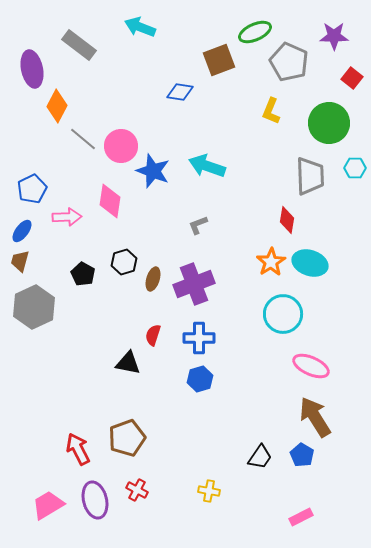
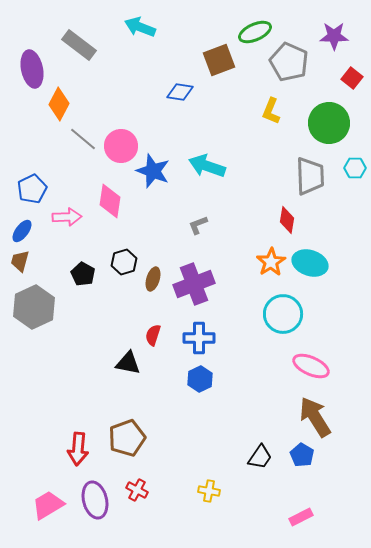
orange diamond at (57, 106): moved 2 px right, 2 px up
blue hexagon at (200, 379): rotated 10 degrees counterclockwise
red arrow at (78, 449): rotated 148 degrees counterclockwise
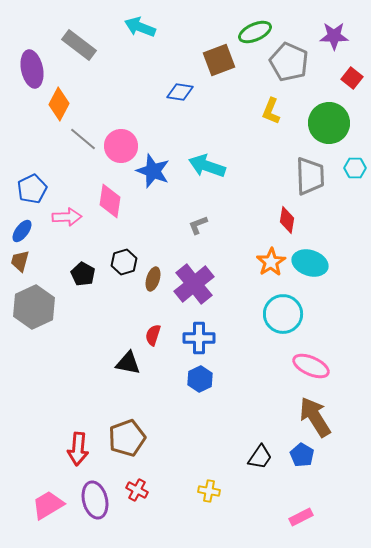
purple cross at (194, 284): rotated 18 degrees counterclockwise
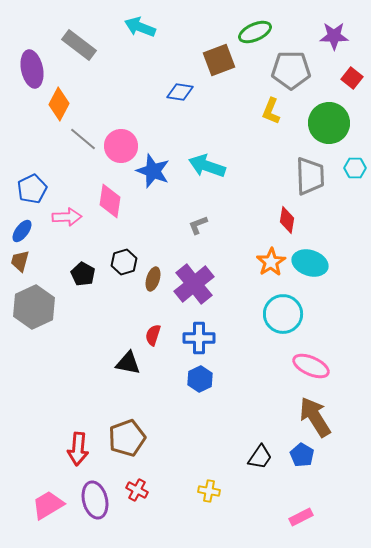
gray pentagon at (289, 62): moved 2 px right, 8 px down; rotated 24 degrees counterclockwise
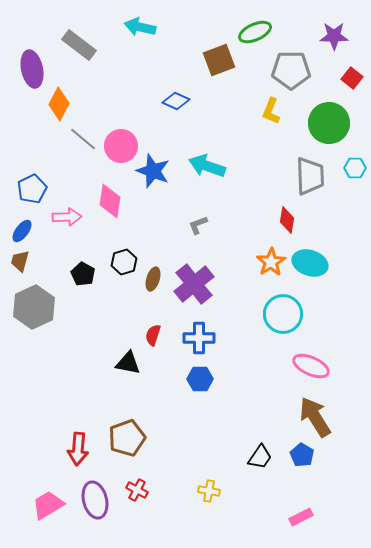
cyan arrow at (140, 27): rotated 8 degrees counterclockwise
blue diamond at (180, 92): moved 4 px left, 9 px down; rotated 16 degrees clockwise
blue hexagon at (200, 379): rotated 25 degrees clockwise
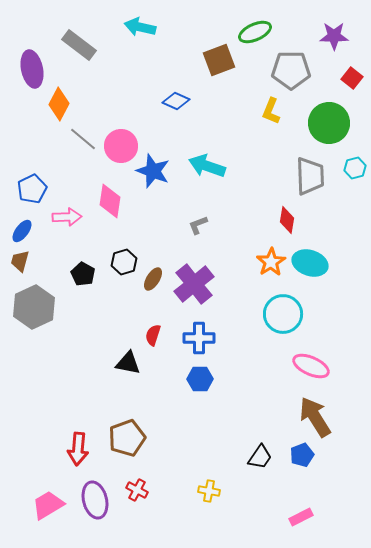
cyan hexagon at (355, 168): rotated 15 degrees counterclockwise
brown ellipse at (153, 279): rotated 15 degrees clockwise
blue pentagon at (302, 455): rotated 20 degrees clockwise
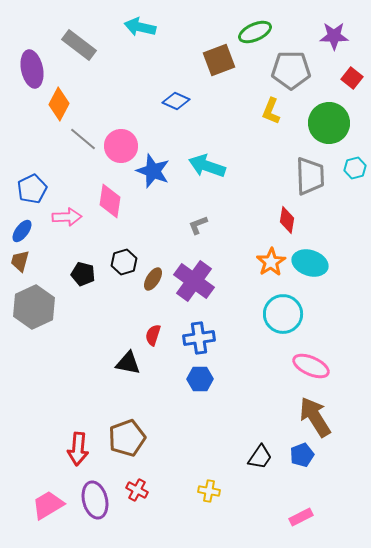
black pentagon at (83, 274): rotated 15 degrees counterclockwise
purple cross at (194, 284): moved 3 px up; rotated 15 degrees counterclockwise
blue cross at (199, 338): rotated 8 degrees counterclockwise
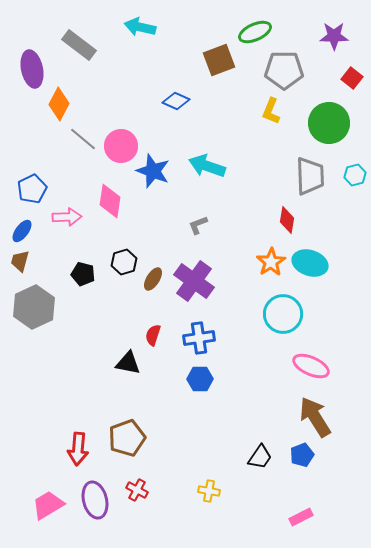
gray pentagon at (291, 70): moved 7 px left
cyan hexagon at (355, 168): moved 7 px down
